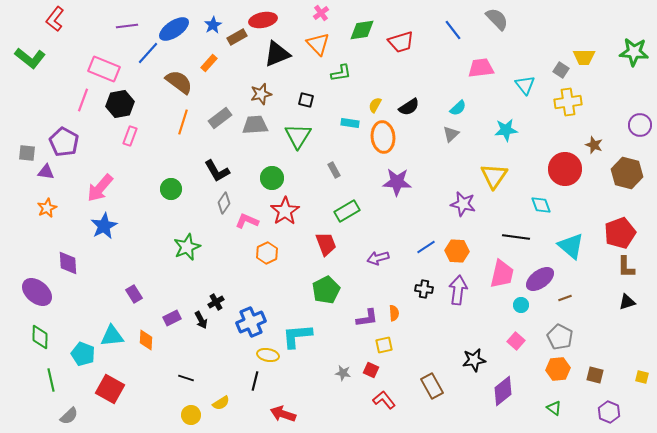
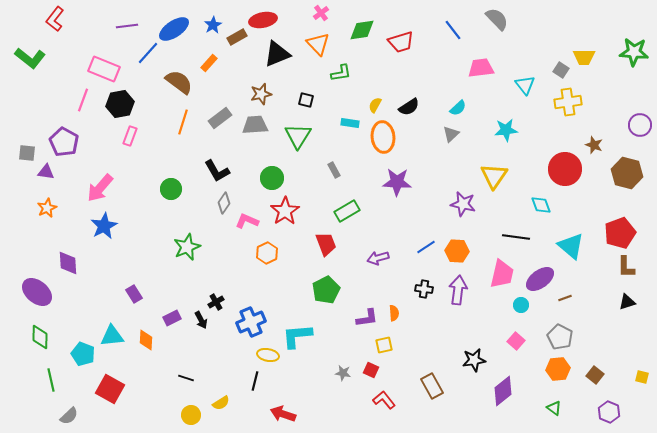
brown square at (595, 375): rotated 24 degrees clockwise
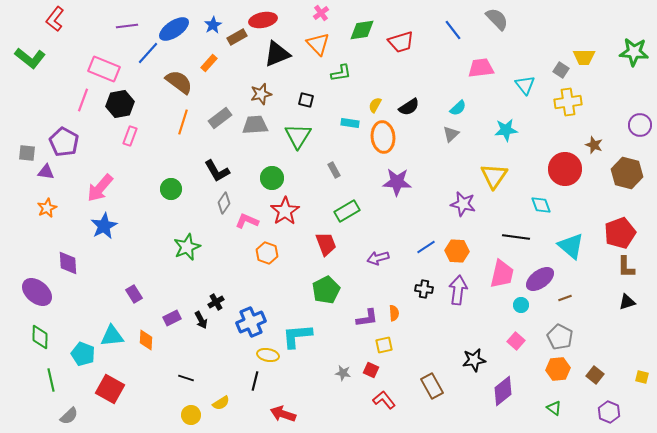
orange hexagon at (267, 253): rotated 15 degrees counterclockwise
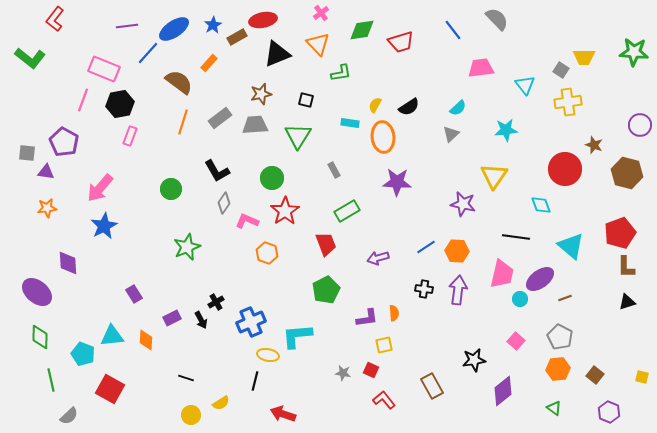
orange star at (47, 208): rotated 18 degrees clockwise
cyan circle at (521, 305): moved 1 px left, 6 px up
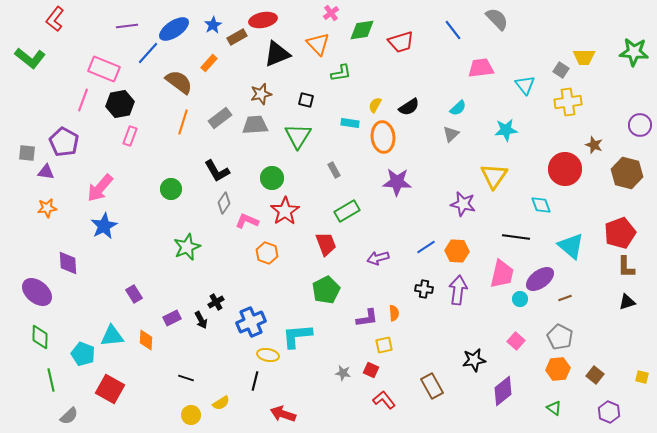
pink cross at (321, 13): moved 10 px right
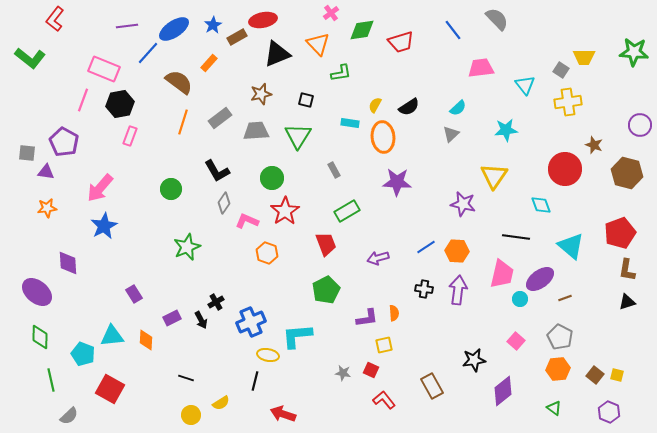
gray trapezoid at (255, 125): moved 1 px right, 6 px down
brown L-shape at (626, 267): moved 1 px right, 3 px down; rotated 10 degrees clockwise
yellow square at (642, 377): moved 25 px left, 2 px up
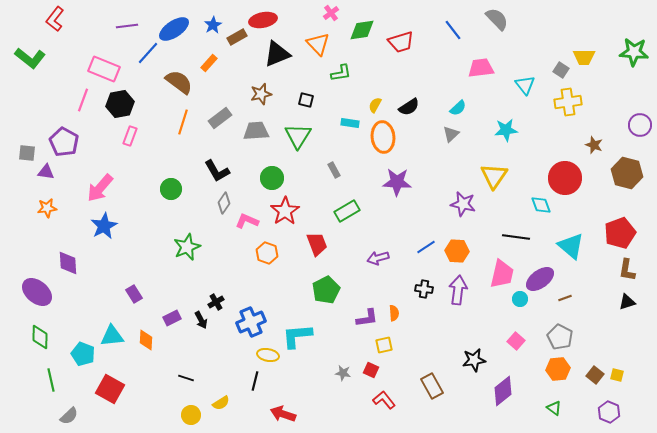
red circle at (565, 169): moved 9 px down
red trapezoid at (326, 244): moved 9 px left
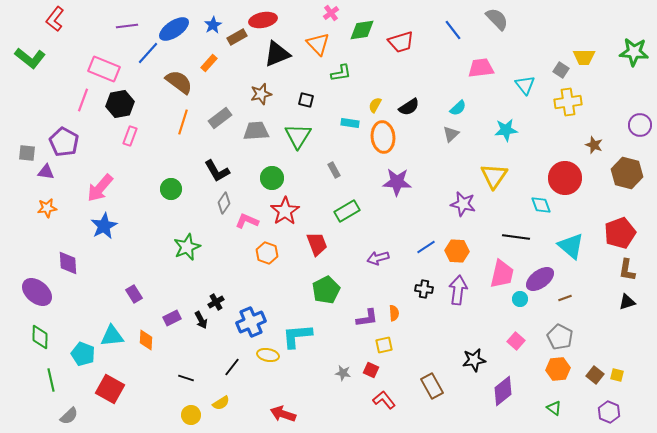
black line at (255, 381): moved 23 px left, 14 px up; rotated 24 degrees clockwise
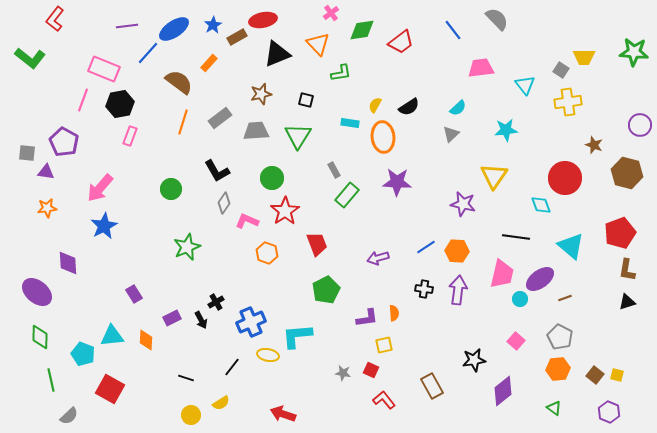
red trapezoid at (401, 42): rotated 20 degrees counterclockwise
green rectangle at (347, 211): moved 16 px up; rotated 20 degrees counterclockwise
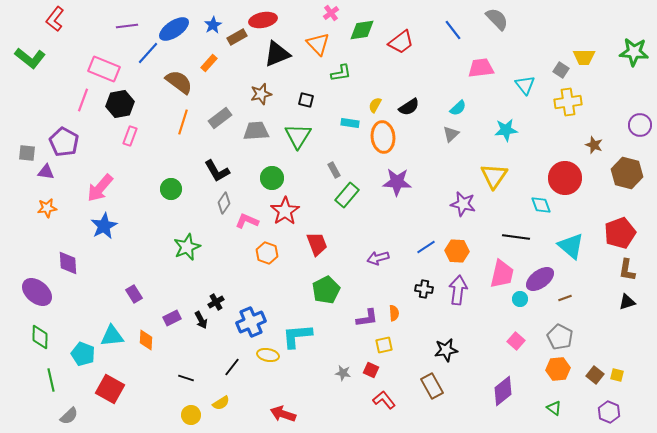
black star at (474, 360): moved 28 px left, 10 px up
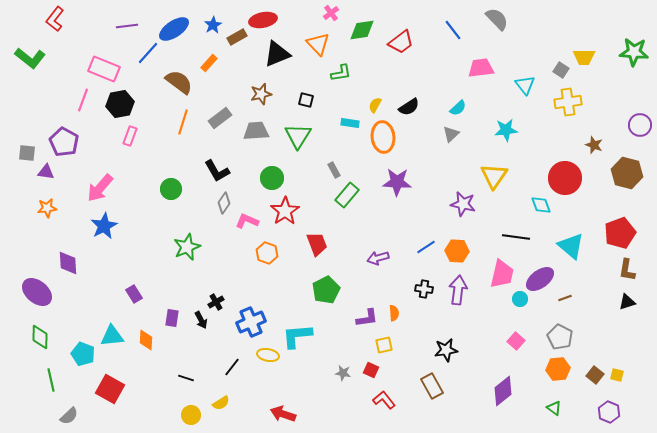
purple rectangle at (172, 318): rotated 54 degrees counterclockwise
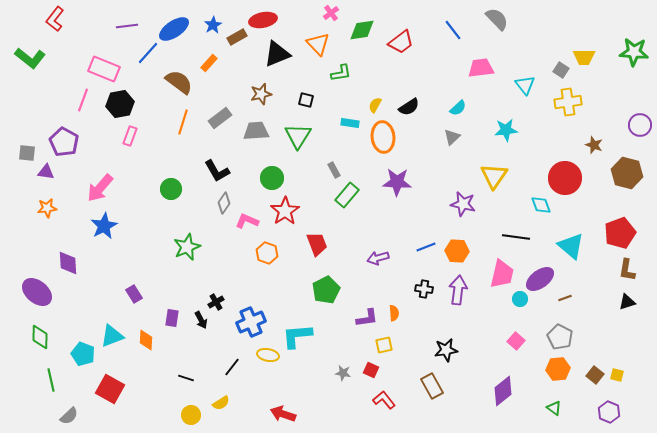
gray triangle at (451, 134): moved 1 px right, 3 px down
blue line at (426, 247): rotated 12 degrees clockwise
cyan triangle at (112, 336): rotated 15 degrees counterclockwise
